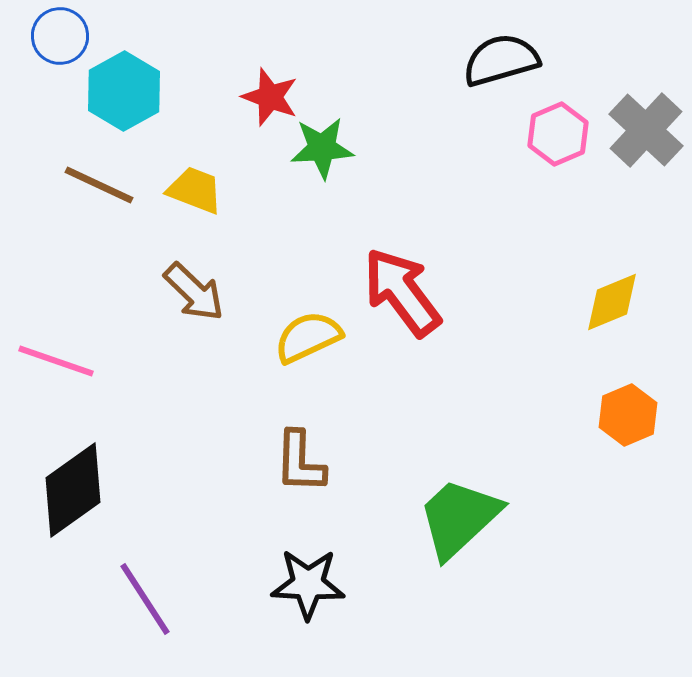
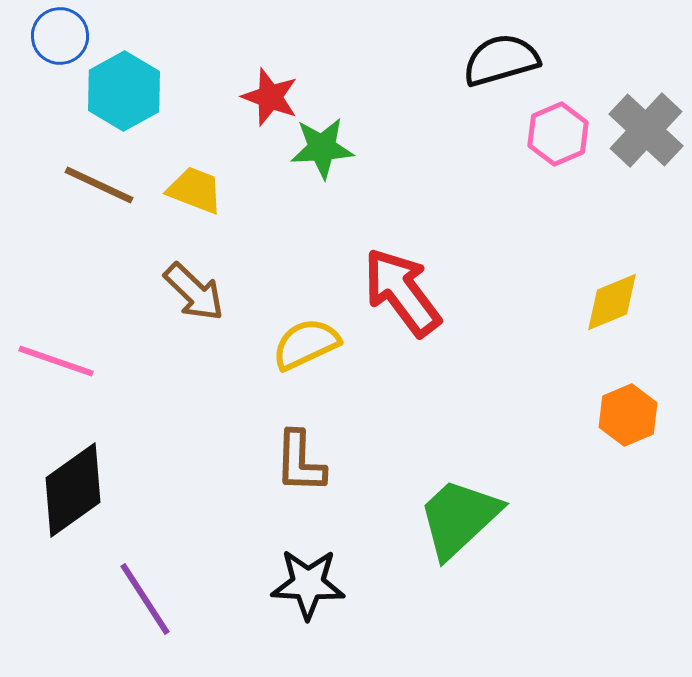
yellow semicircle: moved 2 px left, 7 px down
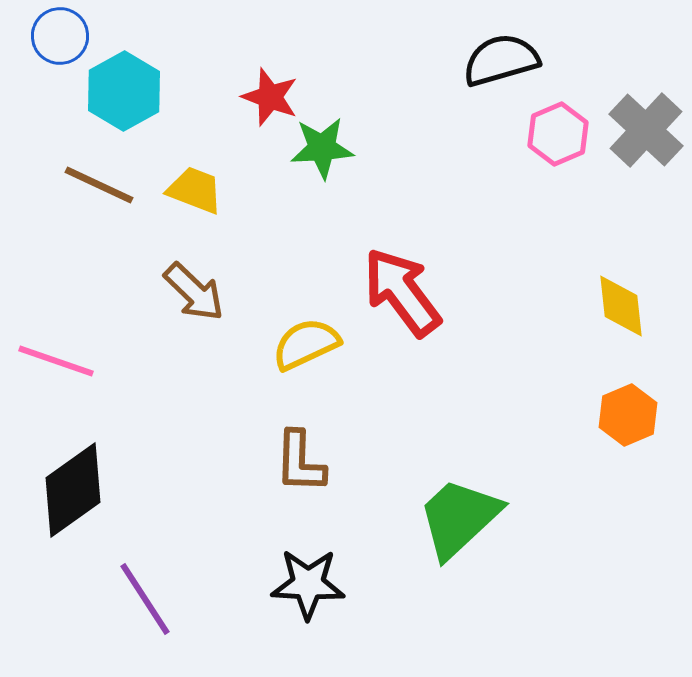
yellow diamond: moved 9 px right, 4 px down; rotated 74 degrees counterclockwise
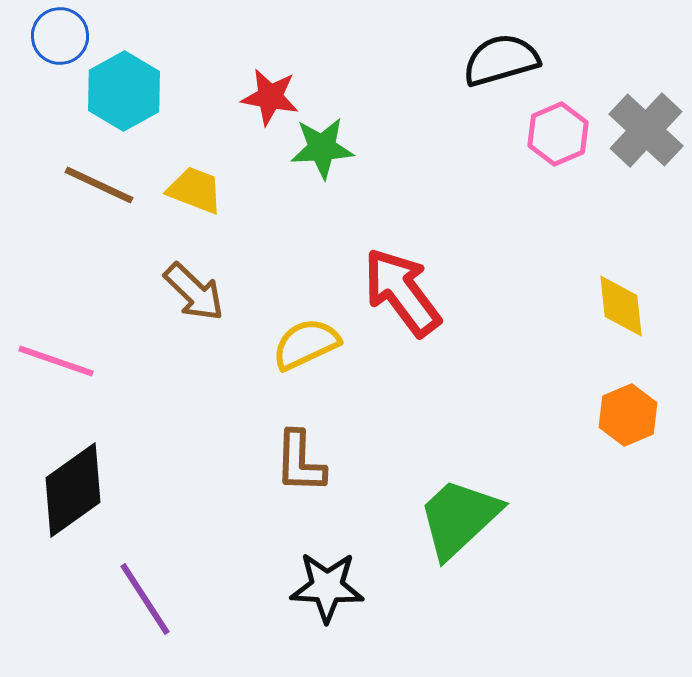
red star: rotated 10 degrees counterclockwise
black star: moved 19 px right, 3 px down
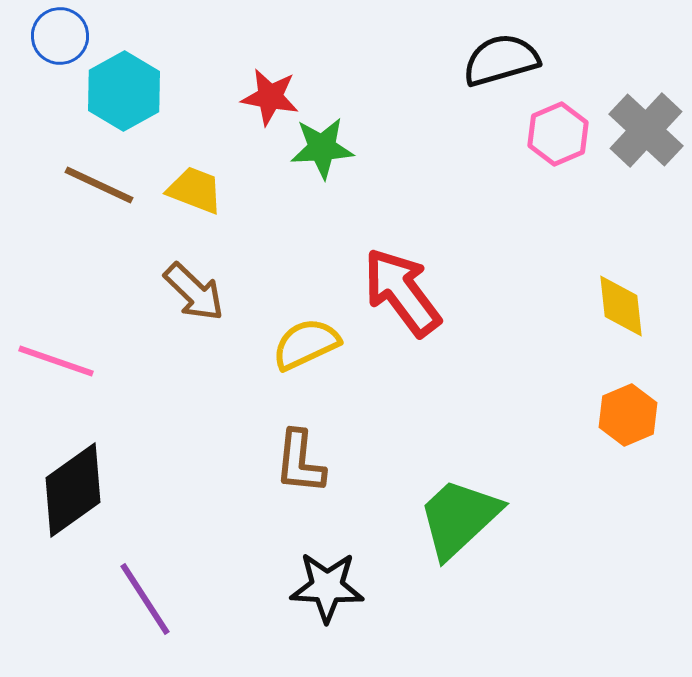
brown L-shape: rotated 4 degrees clockwise
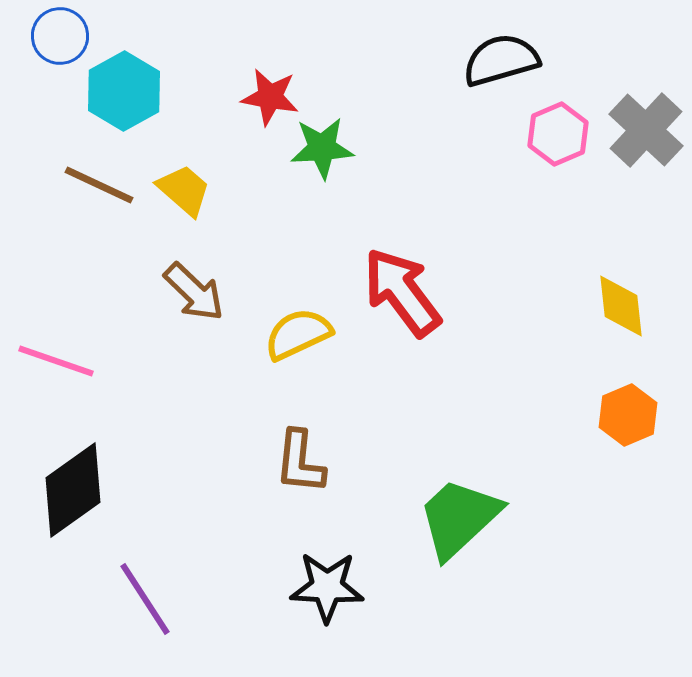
yellow trapezoid: moved 11 px left; rotated 20 degrees clockwise
yellow semicircle: moved 8 px left, 10 px up
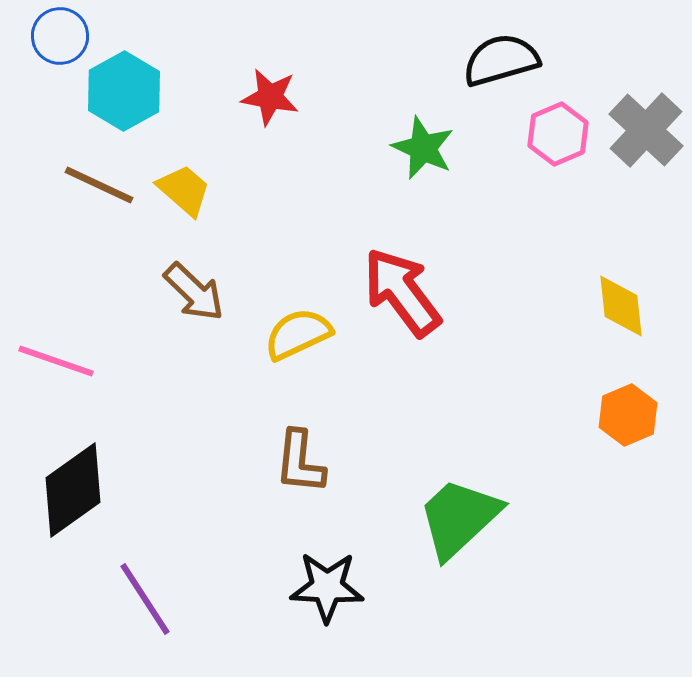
green star: moved 101 px right; rotated 28 degrees clockwise
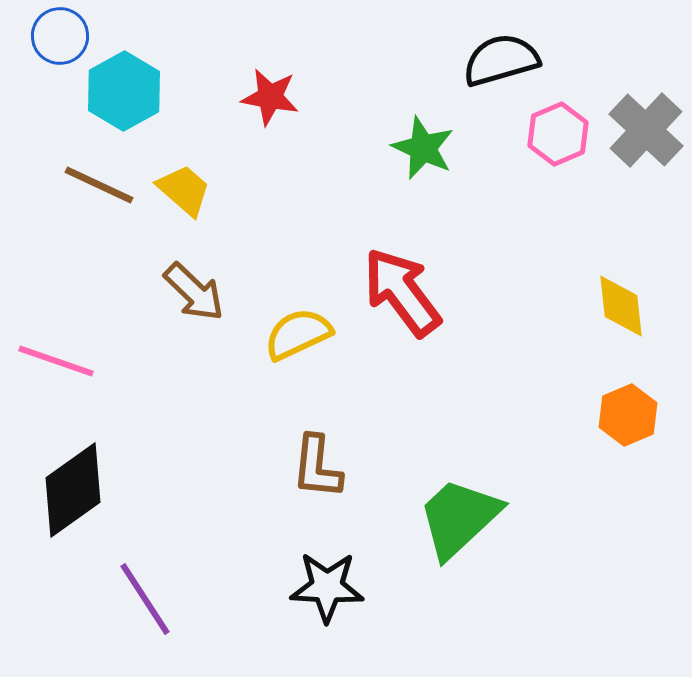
brown L-shape: moved 17 px right, 5 px down
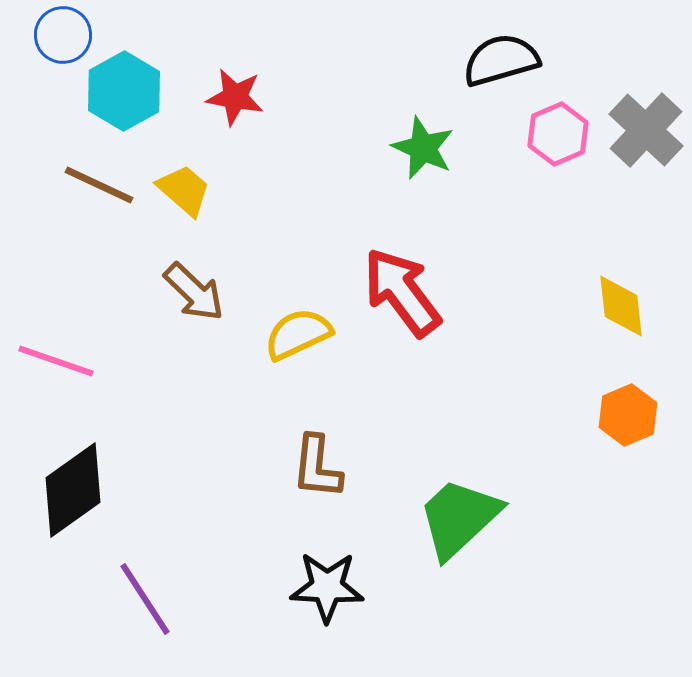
blue circle: moved 3 px right, 1 px up
red star: moved 35 px left
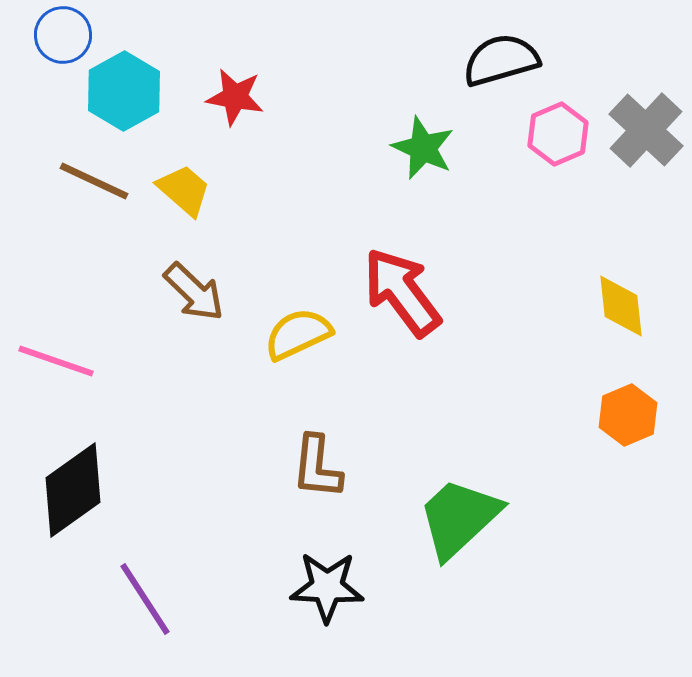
brown line: moved 5 px left, 4 px up
